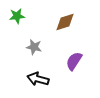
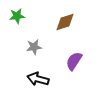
gray star: rotated 21 degrees counterclockwise
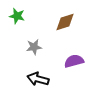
green star: rotated 21 degrees clockwise
purple semicircle: rotated 42 degrees clockwise
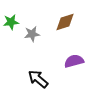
green star: moved 6 px left, 6 px down; rotated 21 degrees counterclockwise
gray star: moved 2 px left, 13 px up
black arrow: rotated 25 degrees clockwise
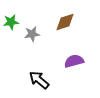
black arrow: moved 1 px right, 1 px down
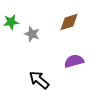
brown diamond: moved 4 px right
gray star: rotated 28 degrees clockwise
